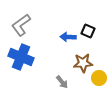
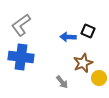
blue cross: rotated 15 degrees counterclockwise
brown star: rotated 18 degrees counterclockwise
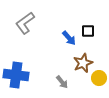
gray L-shape: moved 4 px right, 2 px up
black square: rotated 24 degrees counterclockwise
blue arrow: moved 1 px right, 1 px down; rotated 133 degrees counterclockwise
blue cross: moved 5 px left, 18 px down
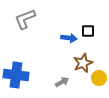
gray L-shape: moved 4 px up; rotated 15 degrees clockwise
blue arrow: rotated 42 degrees counterclockwise
gray arrow: rotated 80 degrees counterclockwise
